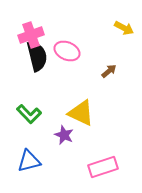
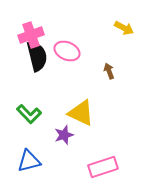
brown arrow: rotated 70 degrees counterclockwise
purple star: rotated 30 degrees clockwise
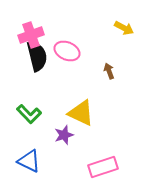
blue triangle: rotated 40 degrees clockwise
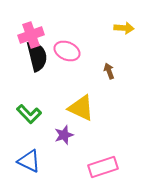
yellow arrow: rotated 24 degrees counterclockwise
yellow triangle: moved 5 px up
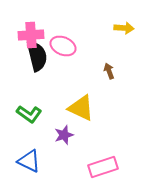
pink cross: rotated 15 degrees clockwise
pink ellipse: moved 4 px left, 5 px up
green L-shape: rotated 10 degrees counterclockwise
